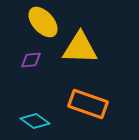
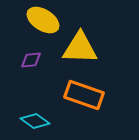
yellow ellipse: moved 2 px up; rotated 16 degrees counterclockwise
orange rectangle: moved 4 px left, 9 px up
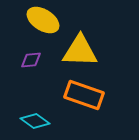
yellow triangle: moved 3 px down
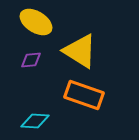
yellow ellipse: moved 7 px left, 2 px down
yellow triangle: rotated 30 degrees clockwise
cyan diamond: rotated 32 degrees counterclockwise
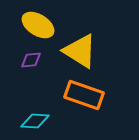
yellow ellipse: moved 2 px right, 3 px down
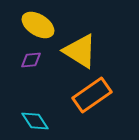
orange rectangle: moved 8 px right; rotated 54 degrees counterclockwise
cyan diamond: rotated 52 degrees clockwise
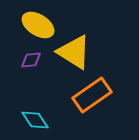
yellow triangle: moved 6 px left, 1 px down
cyan diamond: moved 1 px up
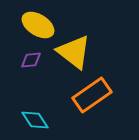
yellow triangle: rotated 6 degrees clockwise
